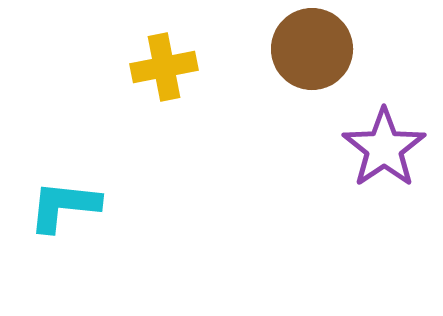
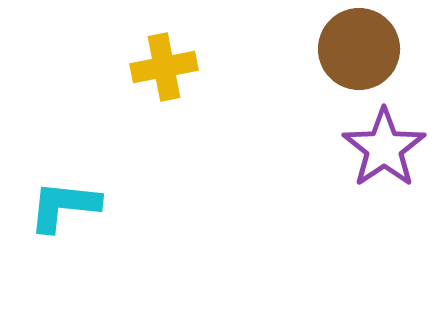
brown circle: moved 47 px right
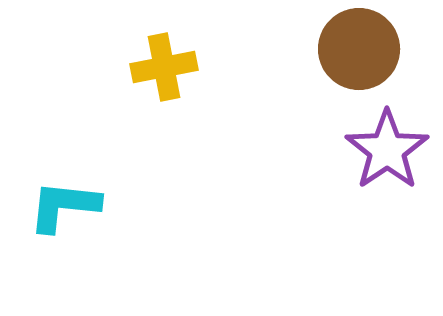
purple star: moved 3 px right, 2 px down
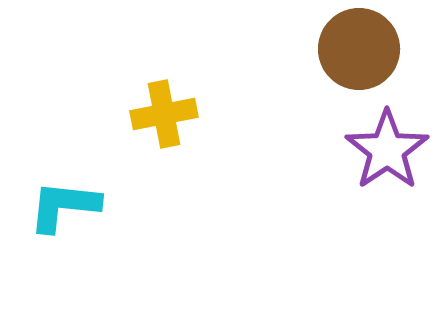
yellow cross: moved 47 px down
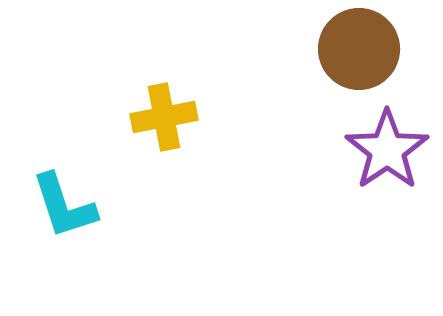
yellow cross: moved 3 px down
cyan L-shape: rotated 114 degrees counterclockwise
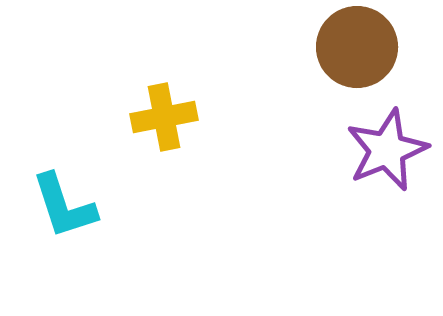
brown circle: moved 2 px left, 2 px up
purple star: rotated 12 degrees clockwise
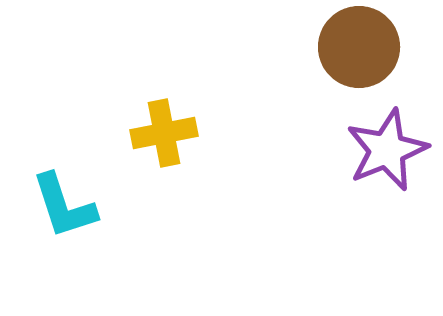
brown circle: moved 2 px right
yellow cross: moved 16 px down
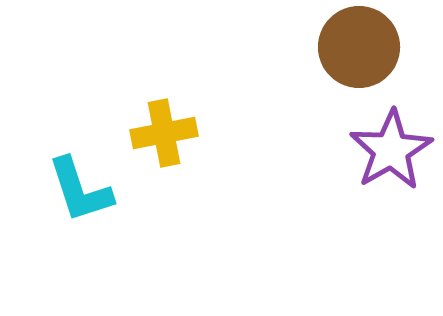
purple star: moved 4 px right; rotated 8 degrees counterclockwise
cyan L-shape: moved 16 px right, 16 px up
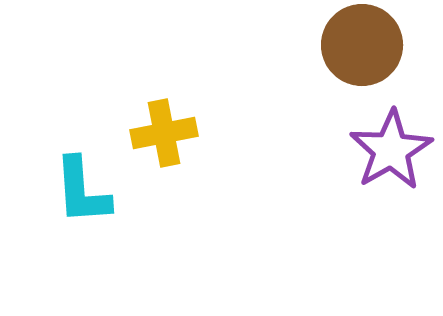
brown circle: moved 3 px right, 2 px up
cyan L-shape: moved 2 px right, 1 px down; rotated 14 degrees clockwise
